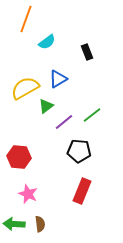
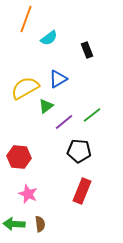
cyan semicircle: moved 2 px right, 4 px up
black rectangle: moved 2 px up
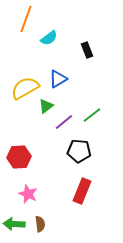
red hexagon: rotated 10 degrees counterclockwise
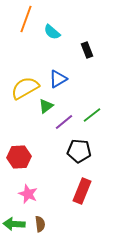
cyan semicircle: moved 3 px right, 6 px up; rotated 78 degrees clockwise
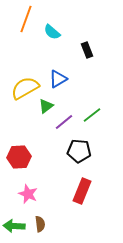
green arrow: moved 2 px down
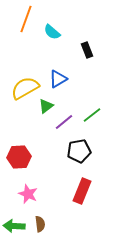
black pentagon: rotated 15 degrees counterclockwise
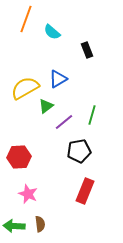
green line: rotated 36 degrees counterclockwise
red rectangle: moved 3 px right
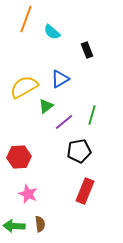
blue triangle: moved 2 px right
yellow semicircle: moved 1 px left, 1 px up
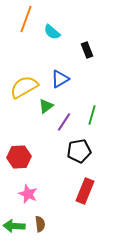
purple line: rotated 18 degrees counterclockwise
